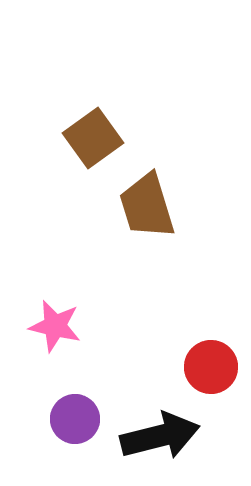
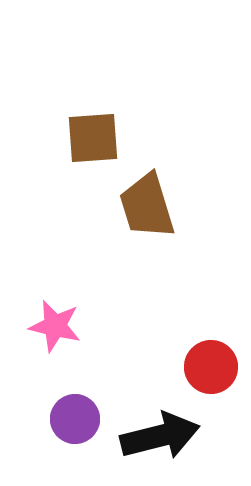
brown square: rotated 32 degrees clockwise
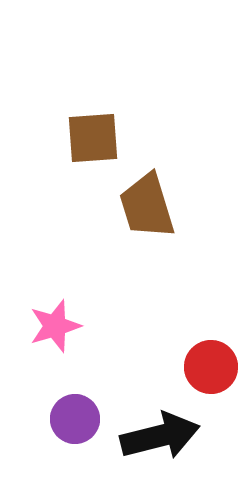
pink star: rotated 30 degrees counterclockwise
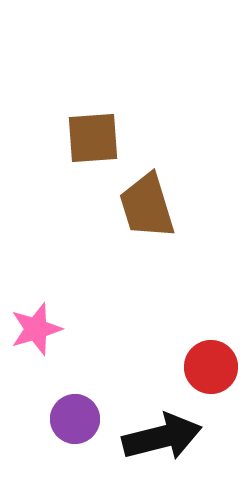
pink star: moved 19 px left, 3 px down
black arrow: moved 2 px right, 1 px down
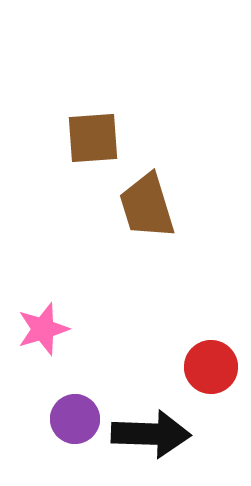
pink star: moved 7 px right
black arrow: moved 11 px left, 3 px up; rotated 16 degrees clockwise
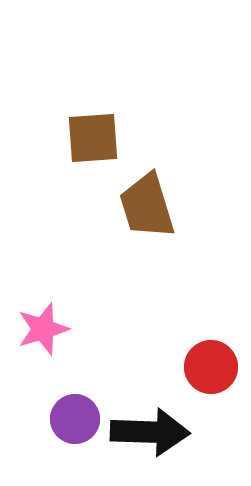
black arrow: moved 1 px left, 2 px up
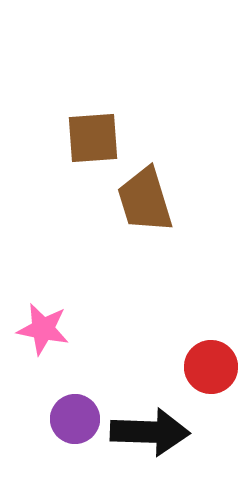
brown trapezoid: moved 2 px left, 6 px up
pink star: rotated 28 degrees clockwise
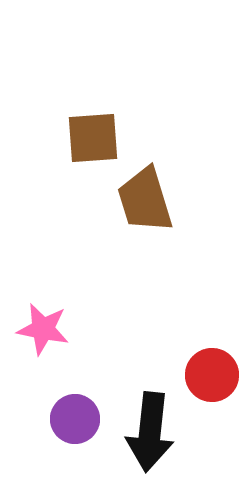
red circle: moved 1 px right, 8 px down
black arrow: rotated 94 degrees clockwise
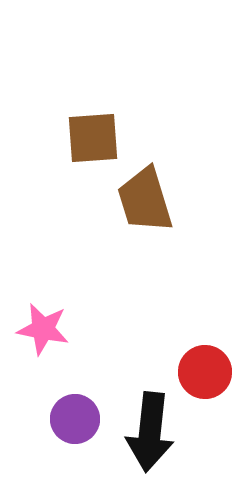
red circle: moved 7 px left, 3 px up
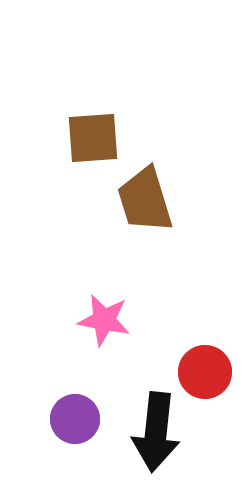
pink star: moved 61 px right, 9 px up
black arrow: moved 6 px right
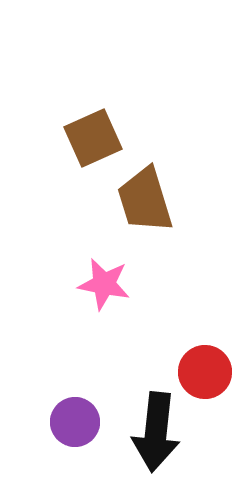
brown square: rotated 20 degrees counterclockwise
pink star: moved 36 px up
purple circle: moved 3 px down
